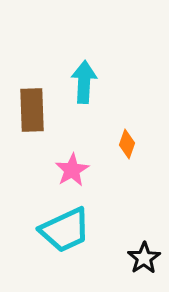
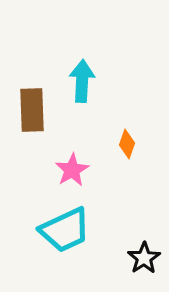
cyan arrow: moved 2 px left, 1 px up
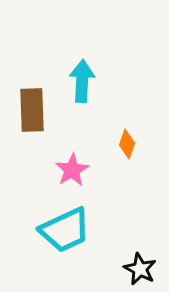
black star: moved 4 px left, 11 px down; rotated 12 degrees counterclockwise
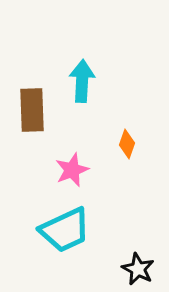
pink star: rotated 8 degrees clockwise
black star: moved 2 px left
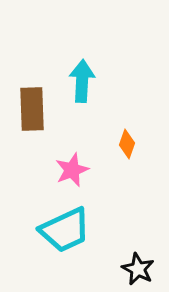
brown rectangle: moved 1 px up
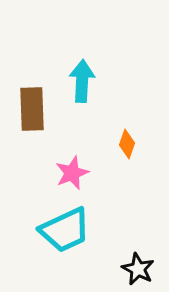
pink star: moved 3 px down
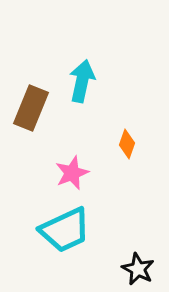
cyan arrow: rotated 9 degrees clockwise
brown rectangle: moved 1 px left, 1 px up; rotated 24 degrees clockwise
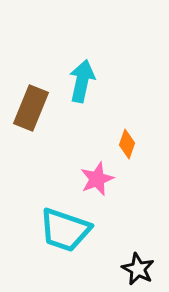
pink star: moved 25 px right, 6 px down
cyan trapezoid: rotated 44 degrees clockwise
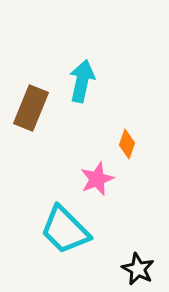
cyan trapezoid: rotated 26 degrees clockwise
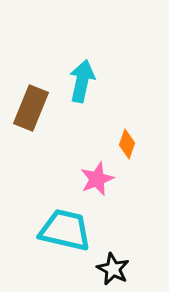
cyan trapezoid: rotated 148 degrees clockwise
black star: moved 25 px left
